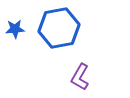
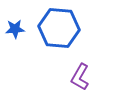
blue hexagon: rotated 15 degrees clockwise
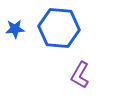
purple L-shape: moved 2 px up
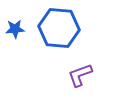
purple L-shape: rotated 40 degrees clockwise
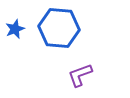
blue star: rotated 18 degrees counterclockwise
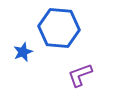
blue star: moved 8 px right, 23 px down
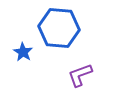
blue star: rotated 18 degrees counterclockwise
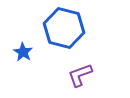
blue hexagon: moved 5 px right; rotated 9 degrees clockwise
